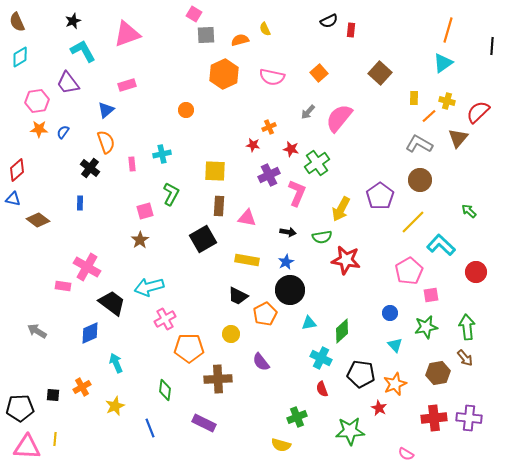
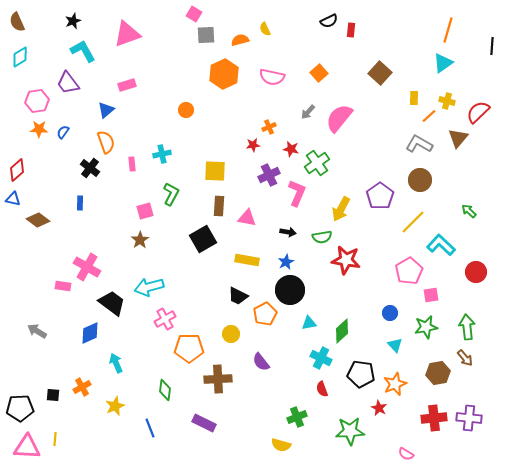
red star at (253, 145): rotated 16 degrees counterclockwise
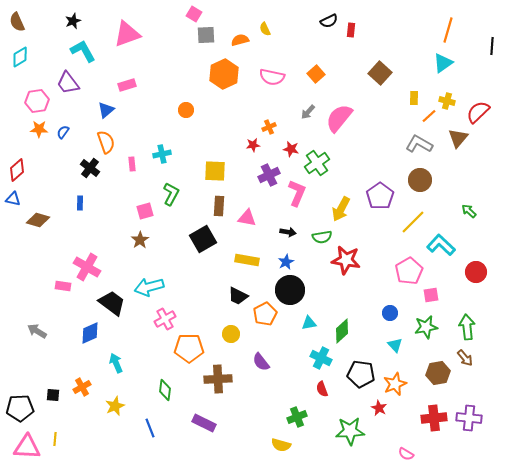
orange square at (319, 73): moved 3 px left, 1 px down
brown diamond at (38, 220): rotated 20 degrees counterclockwise
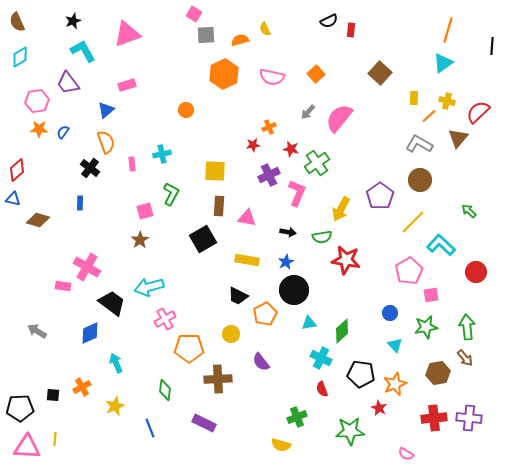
black circle at (290, 290): moved 4 px right
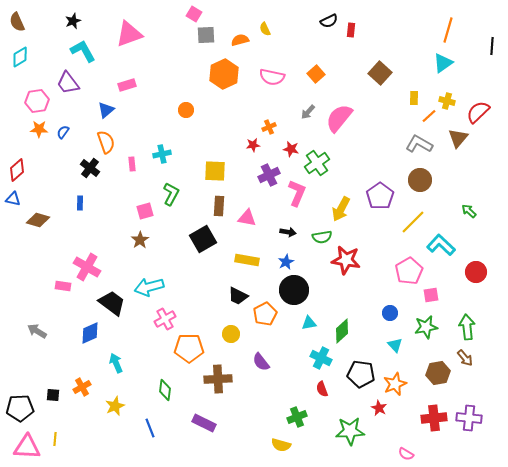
pink triangle at (127, 34): moved 2 px right
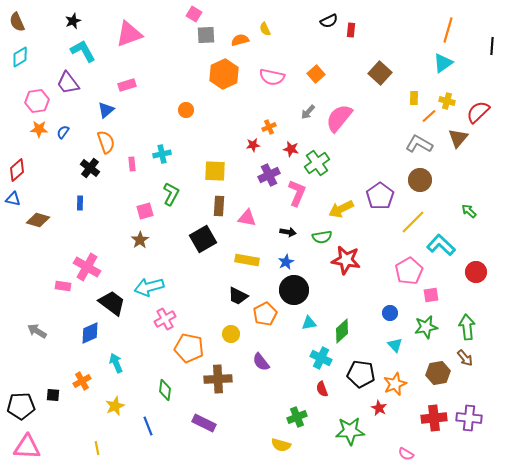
yellow arrow at (341, 209): rotated 35 degrees clockwise
orange pentagon at (189, 348): rotated 12 degrees clockwise
orange cross at (82, 387): moved 6 px up
black pentagon at (20, 408): moved 1 px right, 2 px up
blue line at (150, 428): moved 2 px left, 2 px up
yellow line at (55, 439): moved 42 px right, 9 px down; rotated 16 degrees counterclockwise
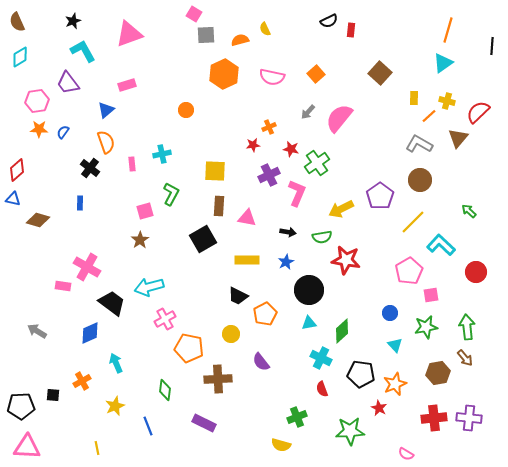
yellow rectangle at (247, 260): rotated 10 degrees counterclockwise
black circle at (294, 290): moved 15 px right
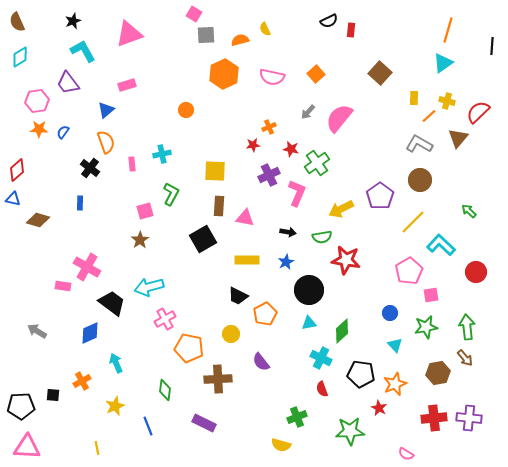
pink triangle at (247, 218): moved 2 px left
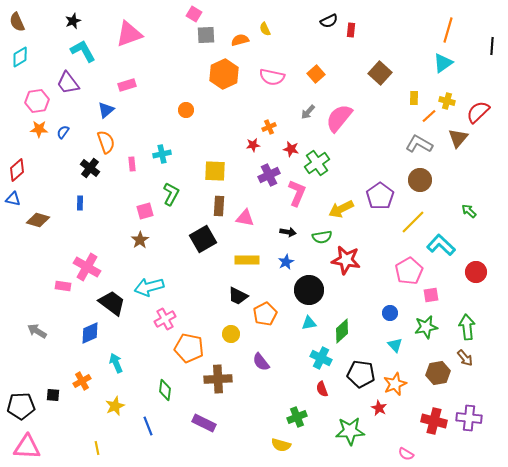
red cross at (434, 418): moved 3 px down; rotated 20 degrees clockwise
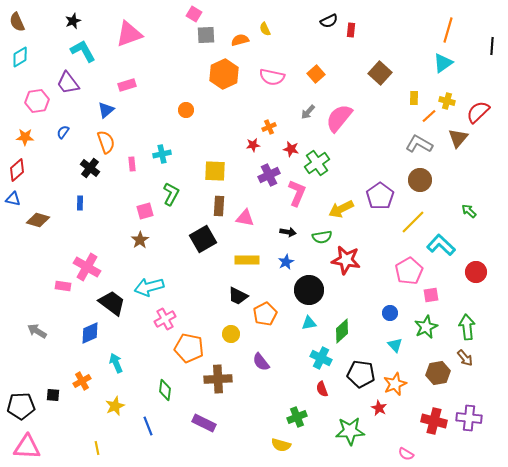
orange star at (39, 129): moved 14 px left, 8 px down
green star at (426, 327): rotated 15 degrees counterclockwise
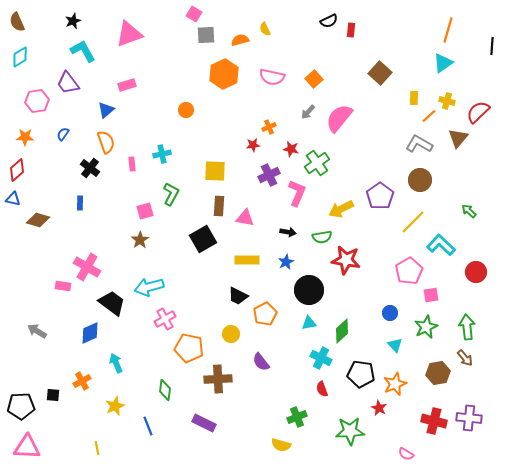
orange square at (316, 74): moved 2 px left, 5 px down
blue semicircle at (63, 132): moved 2 px down
